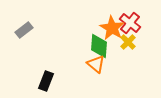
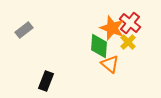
orange star: rotated 10 degrees counterclockwise
orange triangle: moved 14 px right
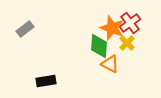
red cross: rotated 15 degrees clockwise
gray rectangle: moved 1 px right, 1 px up
yellow cross: moved 1 px left, 1 px down
orange triangle: rotated 12 degrees counterclockwise
black rectangle: rotated 60 degrees clockwise
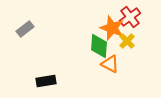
red cross: moved 6 px up
yellow cross: moved 2 px up
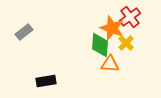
gray rectangle: moved 1 px left, 3 px down
yellow cross: moved 1 px left, 2 px down
green diamond: moved 1 px right, 1 px up
orange triangle: rotated 24 degrees counterclockwise
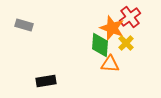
gray rectangle: moved 7 px up; rotated 54 degrees clockwise
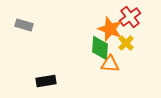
orange star: moved 2 px left, 1 px down
green diamond: moved 3 px down
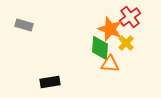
black rectangle: moved 4 px right, 1 px down
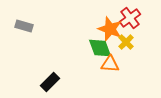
red cross: moved 1 px down
gray rectangle: moved 1 px down
yellow cross: moved 1 px up
green diamond: rotated 25 degrees counterclockwise
black rectangle: rotated 36 degrees counterclockwise
